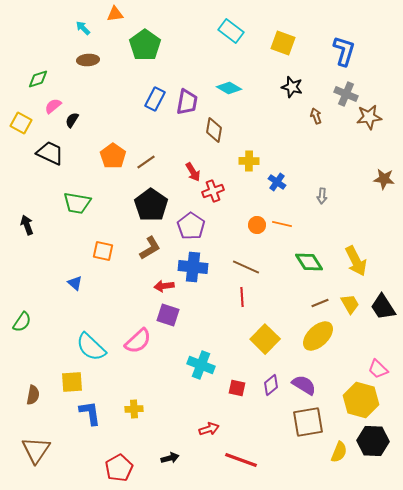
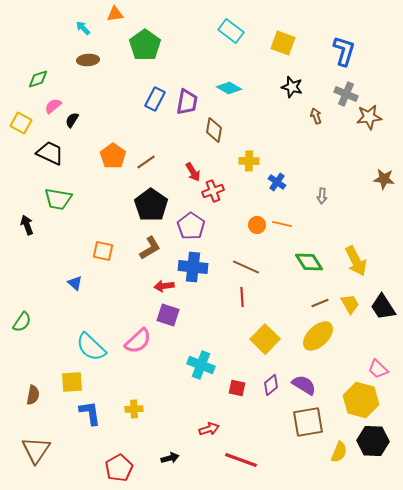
green trapezoid at (77, 203): moved 19 px left, 4 px up
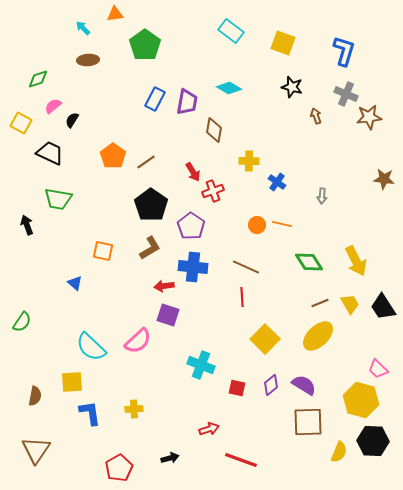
brown semicircle at (33, 395): moved 2 px right, 1 px down
brown square at (308, 422): rotated 8 degrees clockwise
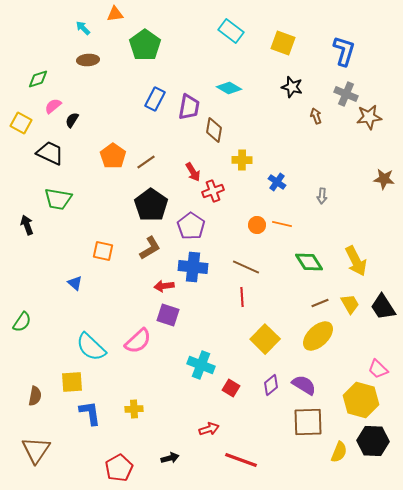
purple trapezoid at (187, 102): moved 2 px right, 5 px down
yellow cross at (249, 161): moved 7 px left, 1 px up
red square at (237, 388): moved 6 px left; rotated 18 degrees clockwise
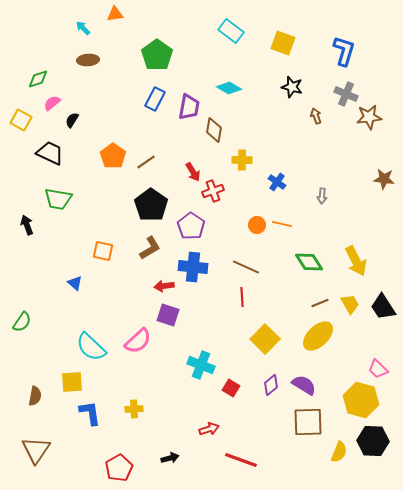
green pentagon at (145, 45): moved 12 px right, 10 px down
pink semicircle at (53, 106): moved 1 px left, 3 px up
yellow square at (21, 123): moved 3 px up
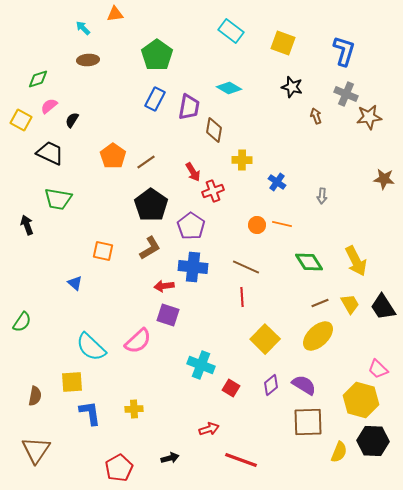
pink semicircle at (52, 103): moved 3 px left, 3 px down
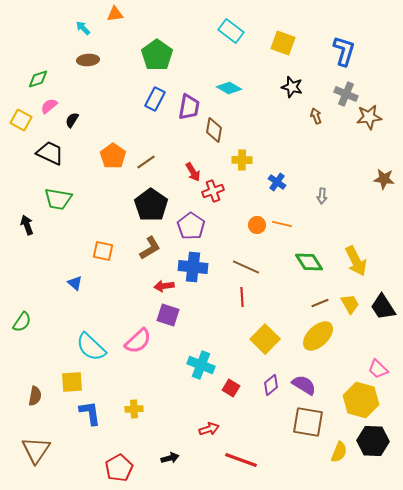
brown square at (308, 422): rotated 12 degrees clockwise
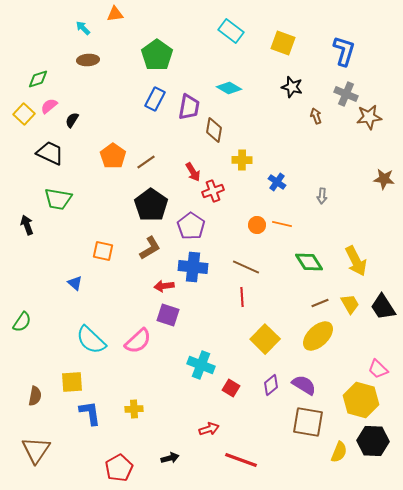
yellow square at (21, 120): moved 3 px right, 6 px up; rotated 15 degrees clockwise
cyan semicircle at (91, 347): moved 7 px up
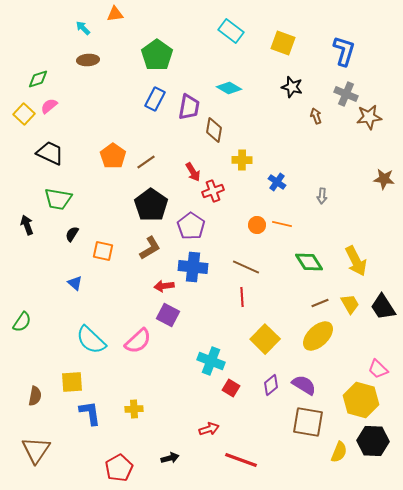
black semicircle at (72, 120): moved 114 px down
purple square at (168, 315): rotated 10 degrees clockwise
cyan cross at (201, 365): moved 10 px right, 4 px up
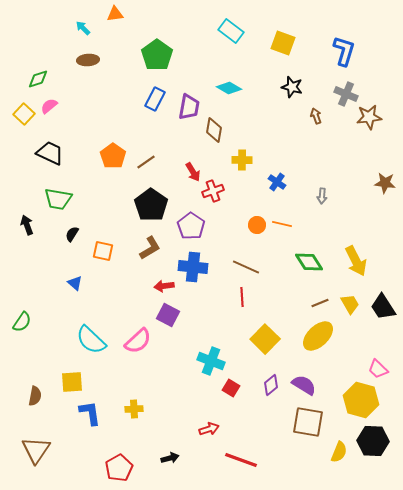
brown star at (384, 179): moved 1 px right, 4 px down
